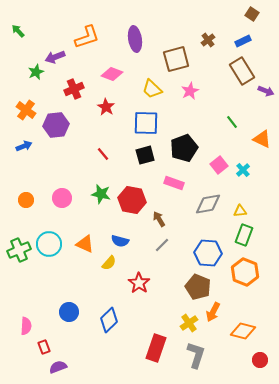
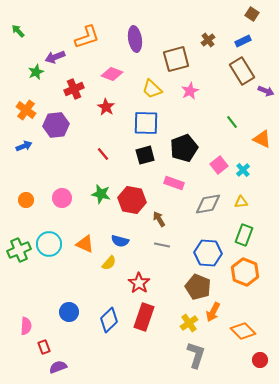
yellow triangle at (240, 211): moved 1 px right, 9 px up
gray line at (162, 245): rotated 56 degrees clockwise
orange diamond at (243, 331): rotated 30 degrees clockwise
red rectangle at (156, 348): moved 12 px left, 31 px up
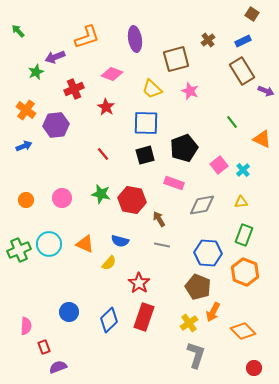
pink star at (190, 91): rotated 24 degrees counterclockwise
gray diamond at (208, 204): moved 6 px left, 1 px down
red circle at (260, 360): moved 6 px left, 8 px down
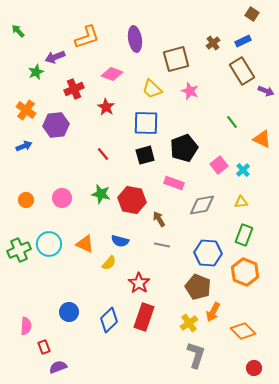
brown cross at (208, 40): moved 5 px right, 3 px down
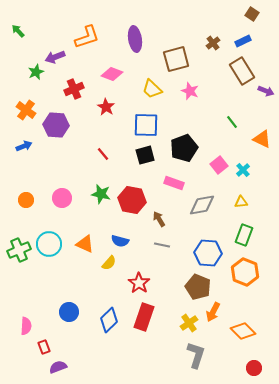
blue square at (146, 123): moved 2 px down
purple hexagon at (56, 125): rotated 10 degrees clockwise
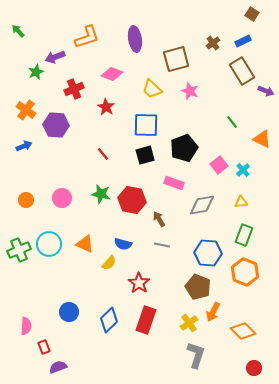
blue semicircle at (120, 241): moved 3 px right, 3 px down
red rectangle at (144, 317): moved 2 px right, 3 px down
